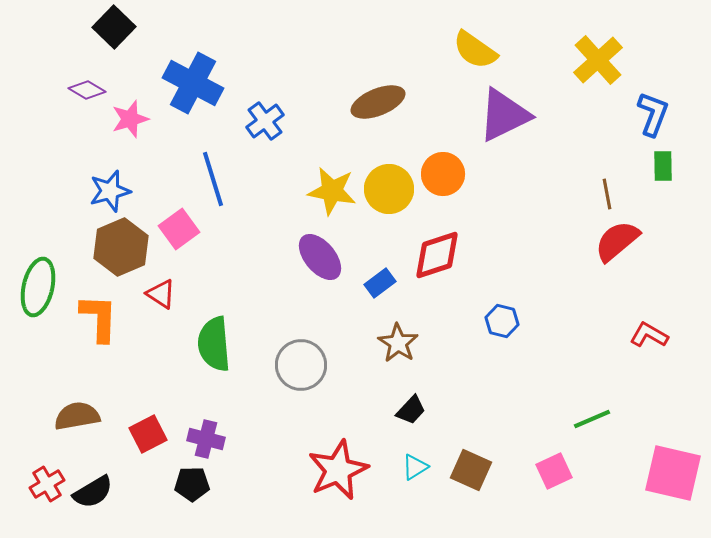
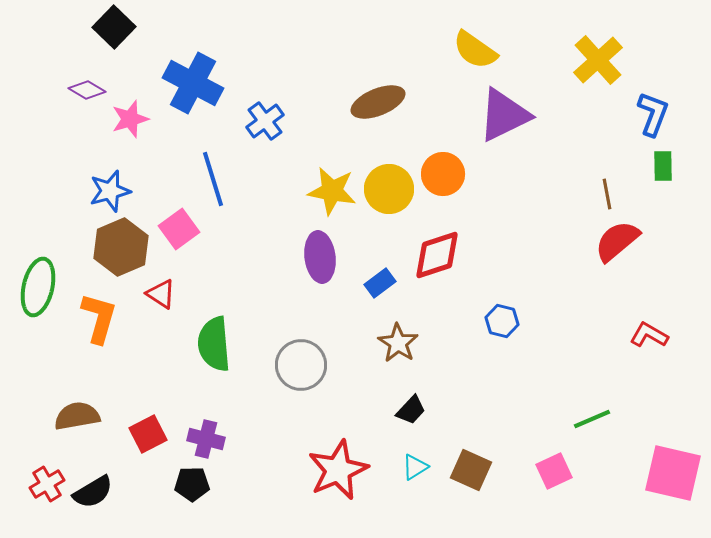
purple ellipse at (320, 257): rotated 33 degrees clockwise
orange L-shape at (99, 318): rotated 14 degrees clockwise
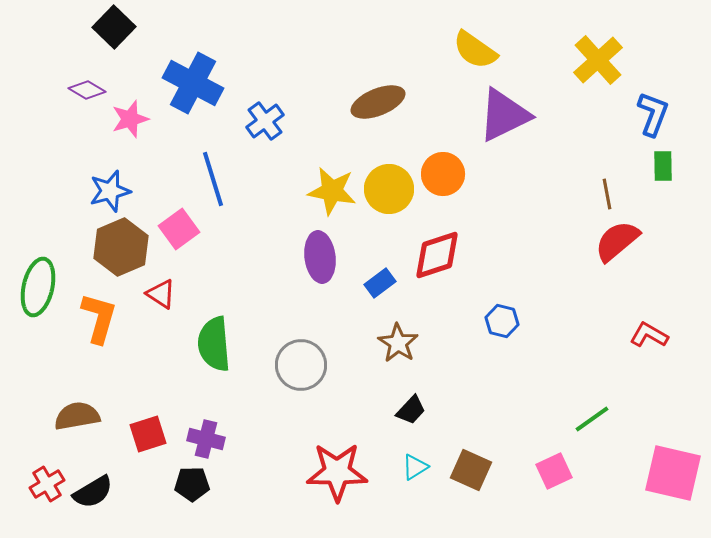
green line at (592, 419): rotated 12 degrees counterclockwise
red square at (148, 434): rotated 9 degrees clockwise
red star at (338, 470): moved 1 px left, 2 px down; rotated 24 degrees clockwise
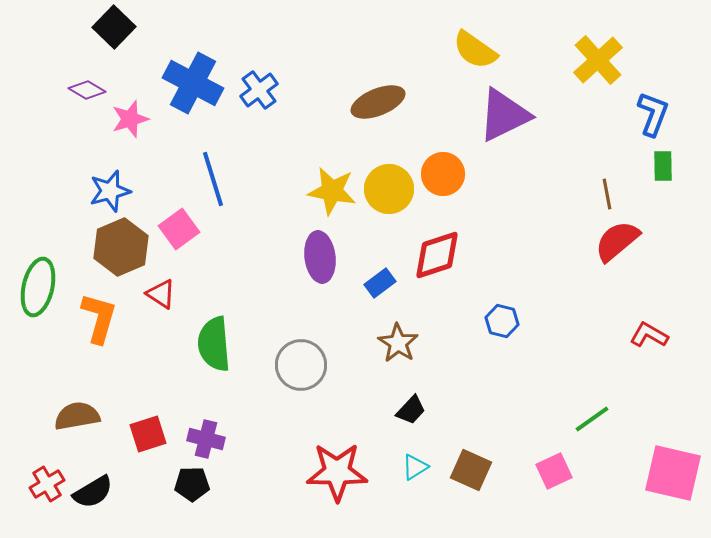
blue cross at (265, 121): moved 6 px left, 31 px up
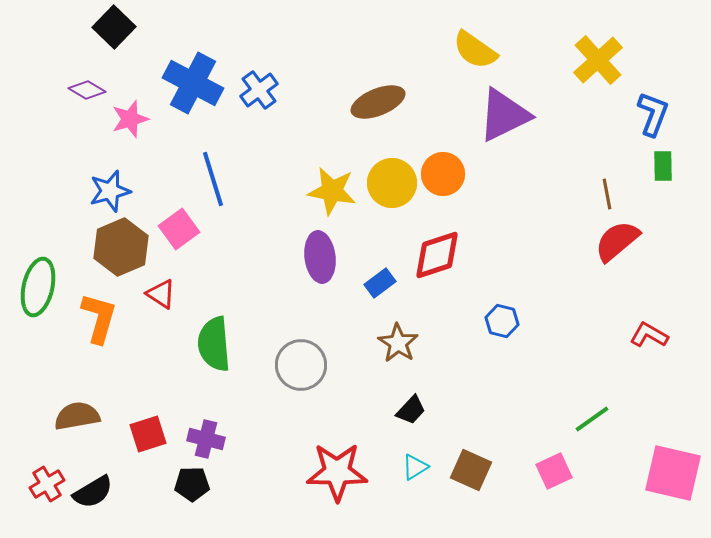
yellow circle at (389, 189): moved 3 px right, 6 px up
